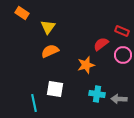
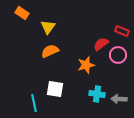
pink circle: moved 5 px left
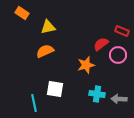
yellow triangle: rotated 42 degrees clockwise
orange semicircle: moved 5 px left
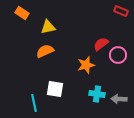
red rectangle: moved 1 px left, 20 px up
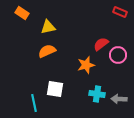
red rectangle: moved 1 px left, 1 px down
orange semicircle: moved 2 px right
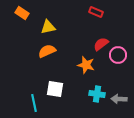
red rectangle: moved 24 px left
orange star: rotated 30 degrees clockwise
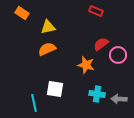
red rectangle: moved 1 px up
orange semicircle: moved 2 px up
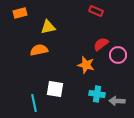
orange rectangle: moved 2 px left; rotated 48 degrees counterclockwise
orange semicircle: moved 8 px left, 1 px down; rotated 12 degrees clockwise
gray arrow: moved 2 px left, 2 px down
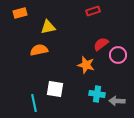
red rectangle: moved 3 px left; rotated 40 degrees counterclockwise
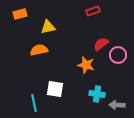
orange rectangle: moved 1 px down
gray arrow: moved 4 px down
